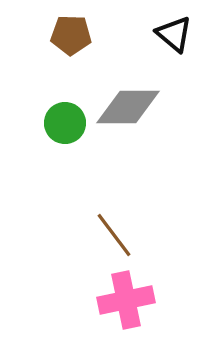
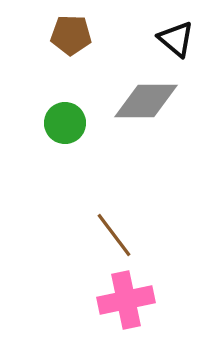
black triangle: moved 2 px right, 5 px down
gray diamond: moved 18 px right, 6 px up
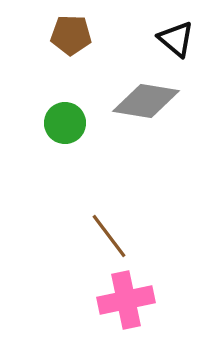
gray diamond: rotated 10 degrees clockwise
brown line: moved 5 px left, 1 px down
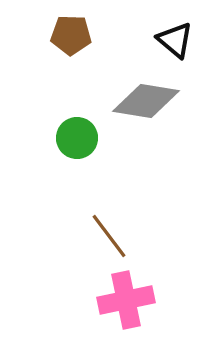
black triangle: moved 1 px left, 1 px down
green circle: moved 12 px right, 15 px down
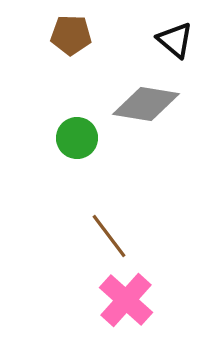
gray diamond: moved 3 px down
pink cross: rotated 36 degrees counterclockwise
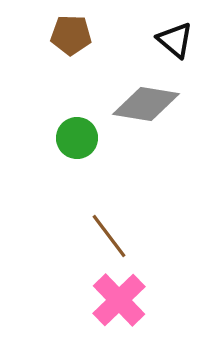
pink cross: moved 7 px left; rotated 4 degrees clockwise
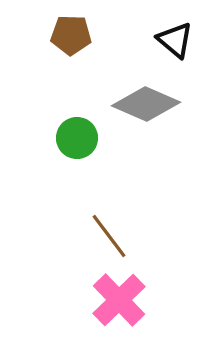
gray diamond: rotated 14 degrees clockwise
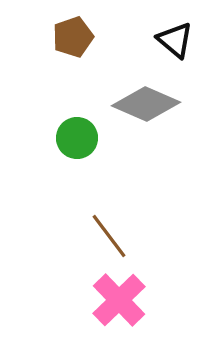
brown pentagon: moved 2 px right, 2 px down; rotated 21 degrees counterclockwise
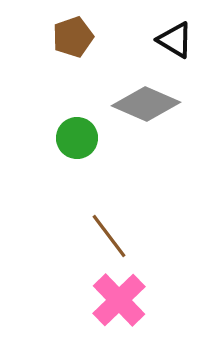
black triangle: rotated 9 degrees counterclockwise
